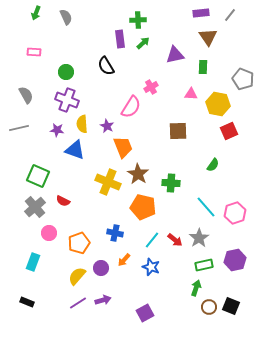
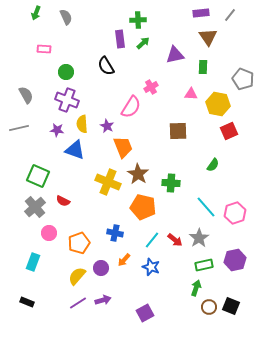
pink rectangle at (34, 52): moved 10 px right, 3 px up
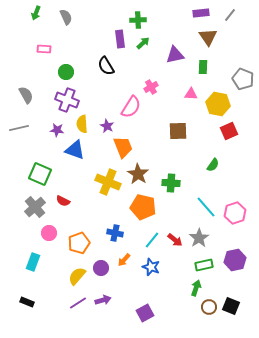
green square at (38, 176): moved 2 px right, 2 px up
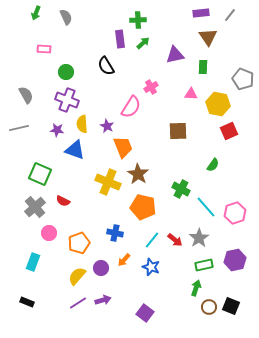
green cross at (171, 183): moved 10 px right, 6 px down; rotated 24 degrees clockwise
purple square at (145, 313): rotated 24 degrees counterclockwise
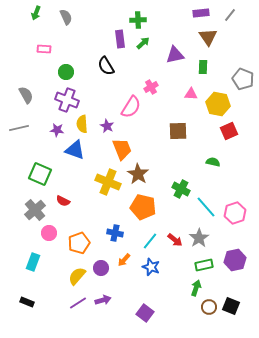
orange trapezoid at (123, 147): moved 1 px left, 2 px down
green semicircle at (213, 165): moved 3 px up; rotated 112 degrees counterclockwise
gray cross at (35, 207): moved 3 px down
cyan line at (152, 240): moved 2 px left, 1 px down
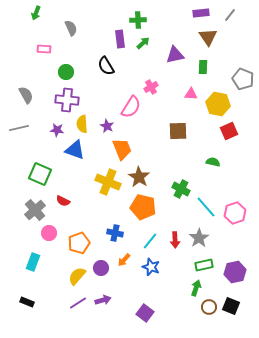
gray semicircle at (66, 17): moved 5 px right, 11 px down
purple cross at (67, 100): rotated 15 degrees counterclockwise
brown star at (138, 174): moved 1 px right, 3 px down
red arrow at (175, 240): rotated 49 degrees clockwise
purple hexagon at (235, 260): moved 12 px down
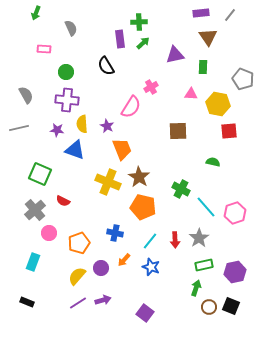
green cross at (138, 20): moved 1 px right, 2 px down
red square at (229, 131): rotated 18 degrees clockwise
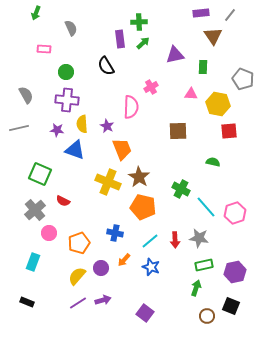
brown triangle at (208, 37): moved 5 px right, 1 px up
pink semicircle at (131, 107): rotated 30 degrees counterclockwise
gray star at (199, 238): rotated 30 degrees counterclockwise
cyan line at (150, 241): rotated 12 degrees clockwise
brown circle at (209, 307): moved 2 px left, 9 px down
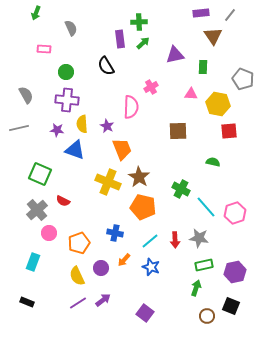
gray cross at (35, 210): moved 2 px right
yellow semicircle at (77, 276): rotated 66 degrees counterclockwise
purple arrow at (103, 300): rotated 21 degrees counterclockwise
